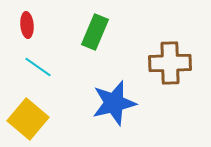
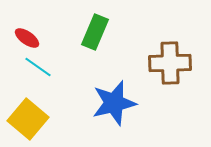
red ellipse: moved 13 px down; rotated 50 degrees counterclockwise
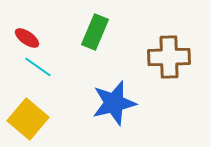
brown cross: moved 1 px left, 6 px up
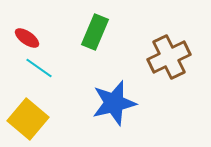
brown cross: rotated 24 degrees counterclockwise
cyan line: moved 1 px right, 1 px down
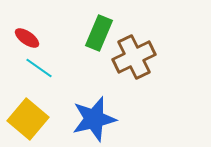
green rectangle: moved 4 px right, 1 px down
brown cross: moved 35 px left
blue star: moved 20 px left, 16 px down
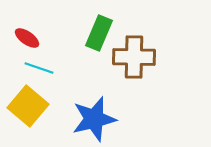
brown cross: rotated 27 degrees clockwise
cyan line: rotated 16 degrees counterclockwise
yellow square: moved 13 px up
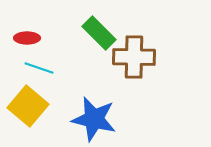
green rectangle: rotated 68 degrees counterclockwise
red ellipse: rotated 35 degrees counterclockwise
blue star: rotated 27 degrees clockwise
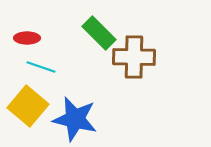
cyan line: moved 2 px right, 1 px up
blue star: moved 19 px left
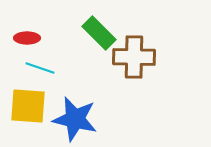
cyan line: moved 1 px left, 1 px down
yellow square: rotated 36 degrees counterclockwise
